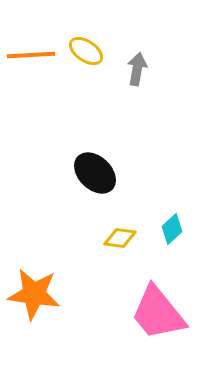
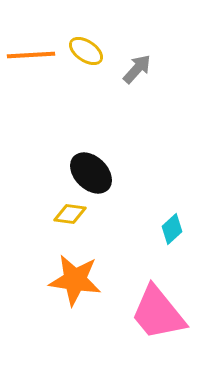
gray arrow: rotated 32 degrees clockwise
black ellipse: moved 4 px left
yellow diamond: moved 50 px left, 24 px up
orange star: moved 41 px right, 14 px up
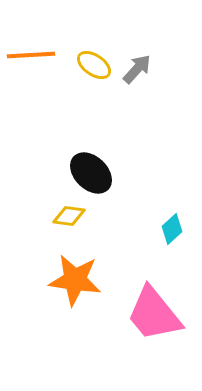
yellow ellipse: moved 8 px right, 14 px down
yellow diamond: moved 1 px left, 2 px down
pink trapezoid: moved 4 px left, 1 px down
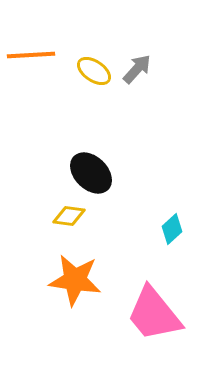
yellow ellipse: moved 6 px down
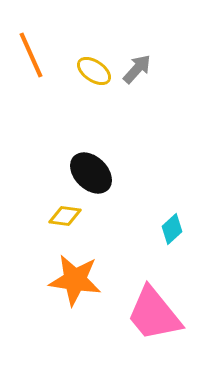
orange line: rotated 69 degrees clockwise
yellow diamond: moved 4 px left
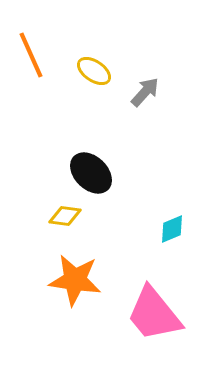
gray arrow: moved 8 px right, 23 px down
cyan diamond: rotated 20 degrees clockwise
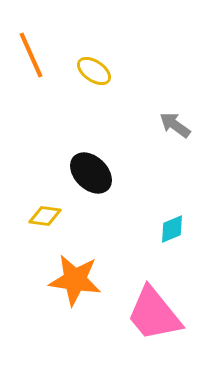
gray arrow: moved 30 px right, 33 px down; rotated 96 degrees counterclockwise
yellow diamond: moved 20 px left
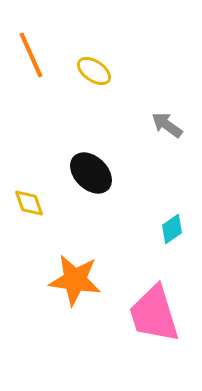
gray arrow: moved 8 px left
yellow diamond: moved 16 px left, 13 px up; rotated 64 degrees clockwise
cyan diamond: rotated 12 degrees counterclockwise
pink trapezoid: rotated 22 degrees clockwise
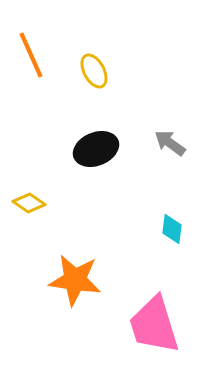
yellow ellipse: rotated 28 degrees clockwise
gray arrow: moved 3 px right, 18 px down
black ellipse: moved 5 px right, 24 px up; rotated 66 degrees counterclockwise
yellow diamond: rotated 36 degrees counterclockwise
cyan diamond: rotated 48 degrees counterclockwise
pink trapezoid: moved 11 px down
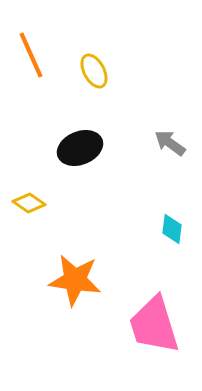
black ellipse: moved 16 px left, 1 px up
